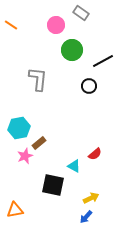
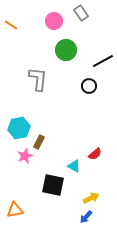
gray rectangle: rotated 21 degrees clockwise
pink circle: moved 2 px left, 4 px up
green circle: moved 6 px left
brown rectangle: moved 1 px up; rotated 24 degrees counterclockwise
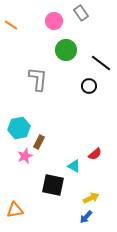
black line: moved 2 px left, 2 px down; rotated 65 degrees clockwise
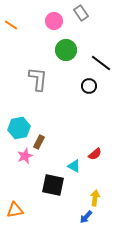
yellow arrow: moved 4 px right; rotated 56 degrees counterclockwise
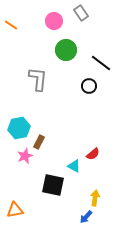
red semicircle: moved 2 px left
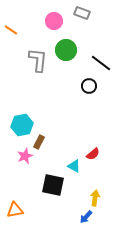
gray rectangle: moved 1 px right; rotated 35 degrees counterclockwise
orange line: moved 5 px down
gray L-shape: moved 19 px up
cyan hexagon: moved 3 px right, 3 px up
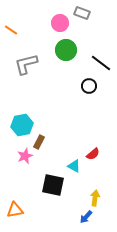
pink circle: moved 6 px right, 2 px down
gray L-shape: moved 12 px left, 4 px down; rotated 110 degrees counterclockwise
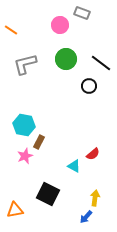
pink circle: moved 2 px down
green circle: moved 9 px down
gray L-shape: moved 1 px left
cyan hexagon: moved 2 px right; rotated 20 degrees clockwise
black square: moved 5 px left, 9 px down; rotated 15 degrees clockwise
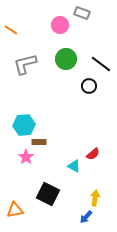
black line: moved 1 px down
cyan hexagon: rotated 15 degrees counterclockwise
brown rectangle: rotated 64 degrees clockwise
pink star: moved 1 px right, 1 px down; rotated 14 degrees counterclockwise
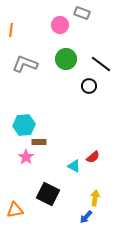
orange line: rotated 64 degrees clockwise
gray L-shape: rotated 35 degrees clockwise
red semicircle: moved 3 px down
